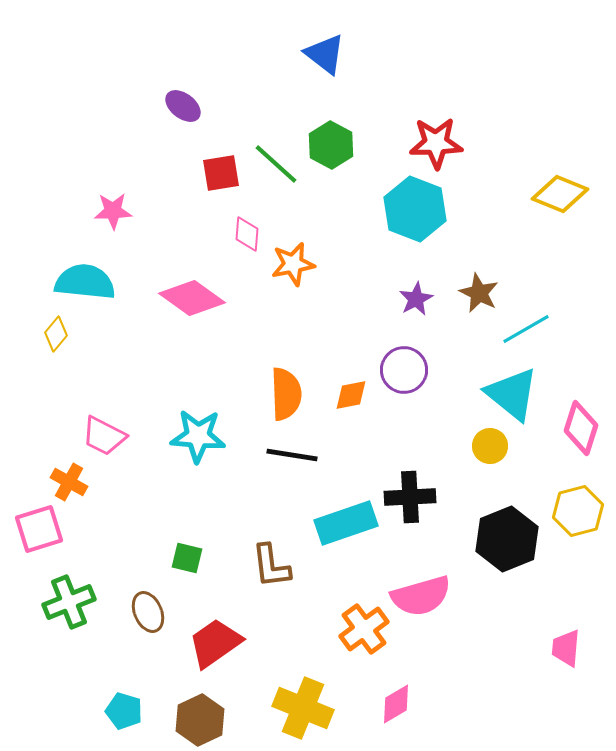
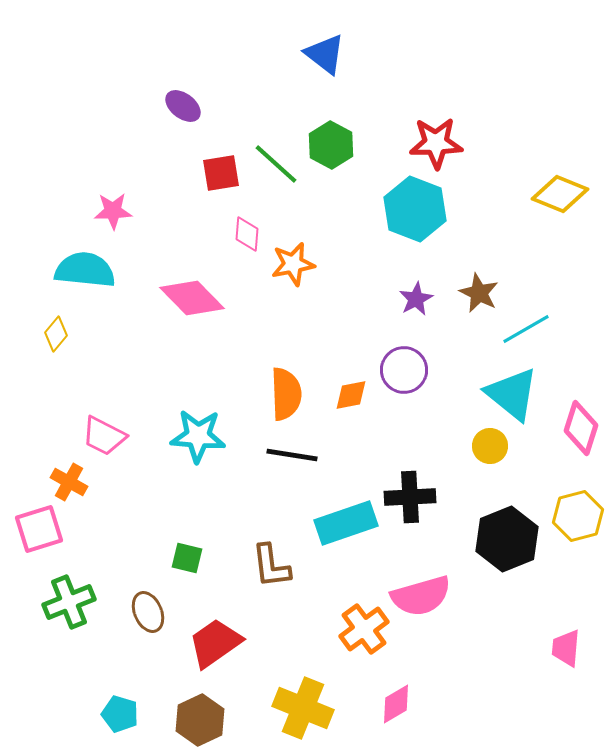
cyan semicircle at (85, 282): moved 12 px up
pink diamond at (192, 298): rotated 10 degrees clockwise
yellow hexagon at (578, 511): moved 5 px down
cyan pentagon at (124, 711): moved 4 px left, 3 px down
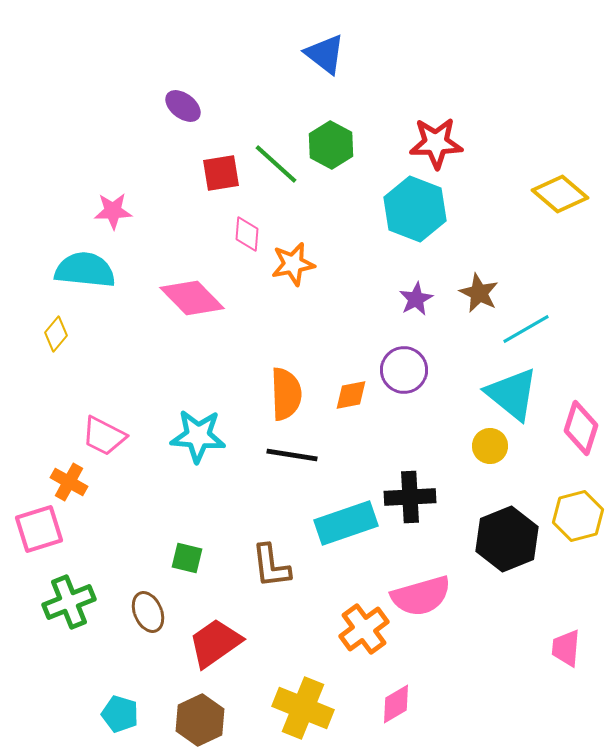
yellow diamond at (560, 194): rotated 18 degrees clockwise
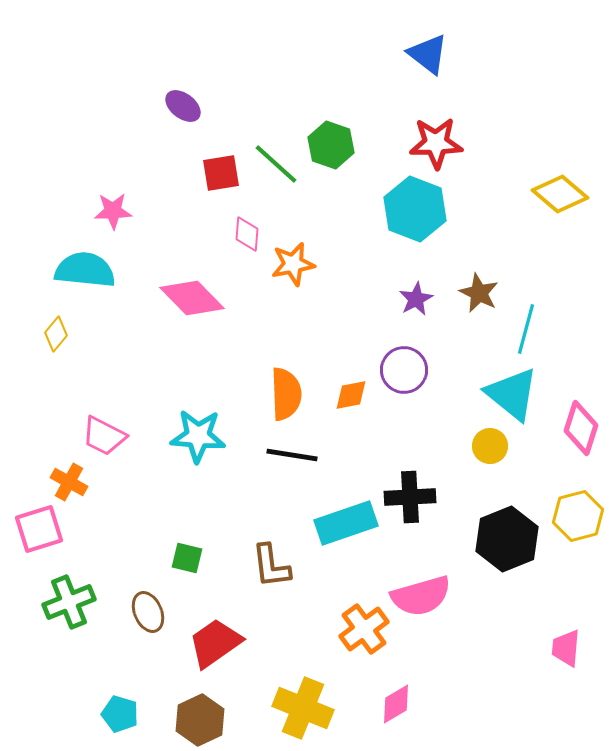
blue triangle at (325, 54): moved 103 px right
green hexagon at (331, 145): rotated 9 degrees counterclockwise
cyan line at (526, 329): rotated 45 degrees counterclockwise
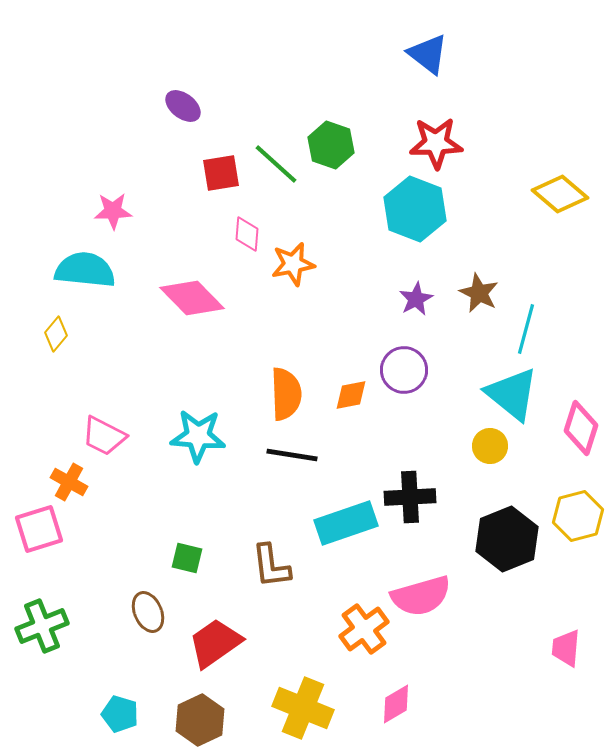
green cross at (69, 602): moved 27 px left, 24 px down
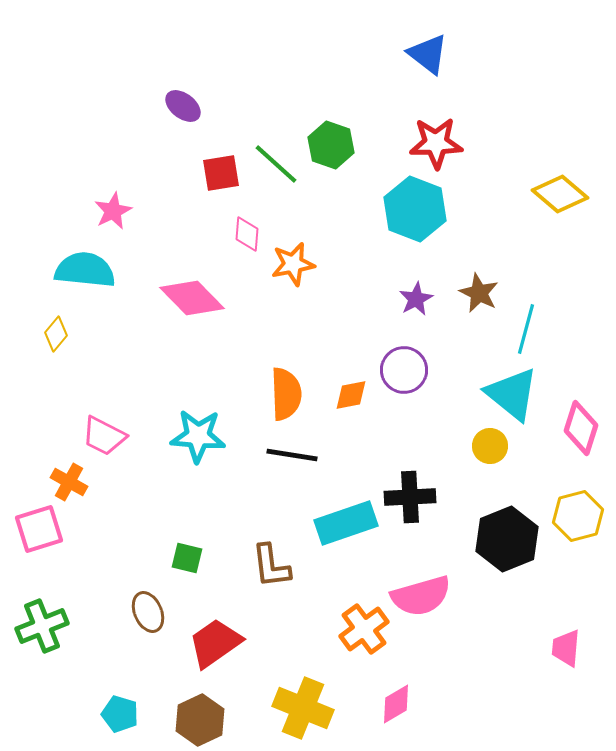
pink star at (113, 211): rotated 24 degrees counterclockwise
